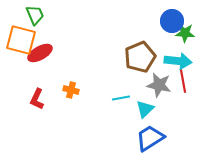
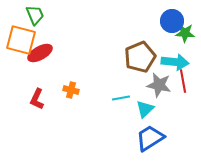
cyan arrow: moved 3 px left, 1 px down
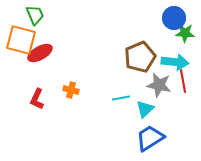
blue circle: moved 2 px right, 3 px up
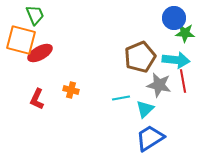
cyan arrow: moved 1 px right, 2 px up
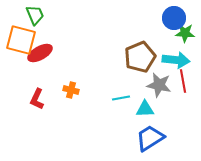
cyan triangle: rotated 42 degrees clockwise
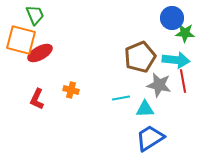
blue circle: moved 2 px left
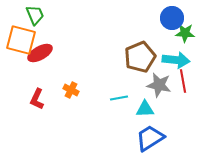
orange cross: rotated 14 degrees clockwise
cyan line: moved 2 px left
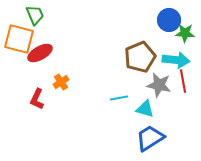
blue circle: moved 3 px left, 2 px down
orange square: moved 2 px left, 1 px up
orange cross: moved 10 px left, 8 px up; rotated 28 degrees clockwise
cyan triangle: rotated 18 degrees clockwise
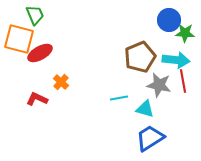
orange cross: rotated 14 degrees counterclockwise
red L-shape: rotated 90 degrees clockwise
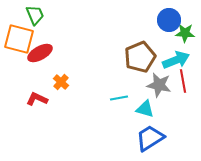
cyan arrow: rotated 28 degrees counterclockwise
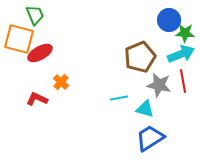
cyan arrow: moved 5 px right, 6 px up
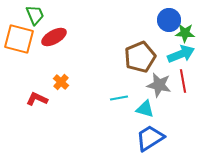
red ellipse: moved 14 px right, 16 px up
